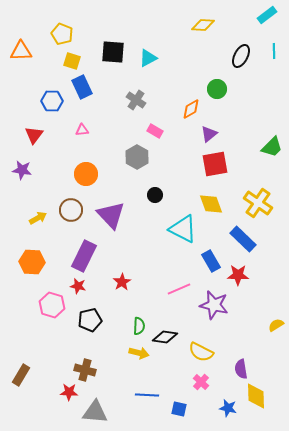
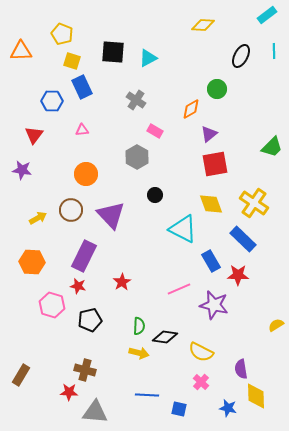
yellow cross at (258, 203): moved 4 px left
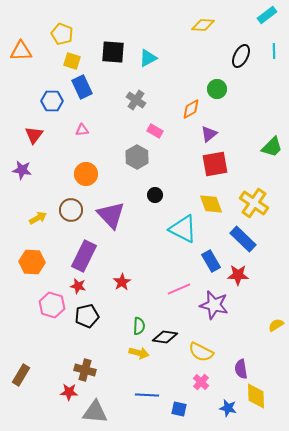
black pentagon at (90, 320): moved 3 px left, 4 px up
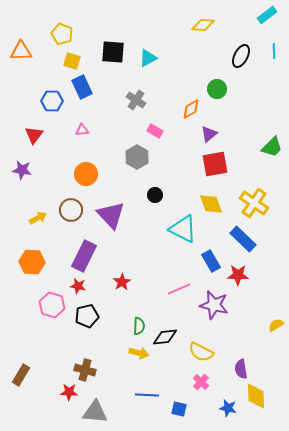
black diamond at (165, 337): rotated 15 degrees counterclockwise
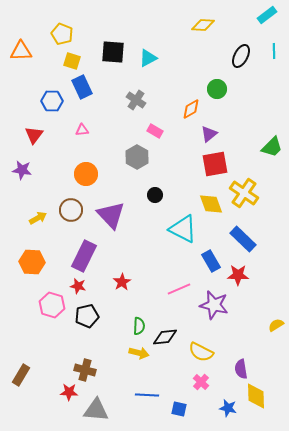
yellow cross at (254, 203): moved 10 px left, 10 px up
gray triangle at (95, 412): moved 1 px right, 2 px up
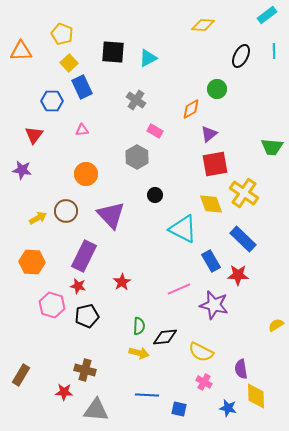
yellow square at (72, 61): moved 3 px left, 2 px down; rotated 30 degrees clockwise
green trapezoid at (272, 147): rotated 50 degrees clockwise
brown circle at (71, 210): moved 5 px left, 1 px down
pink cross at (201, 382): moved 3 px right; rotated 14 degrees counterclockwise
red star at (69, 392): moved 5 px left
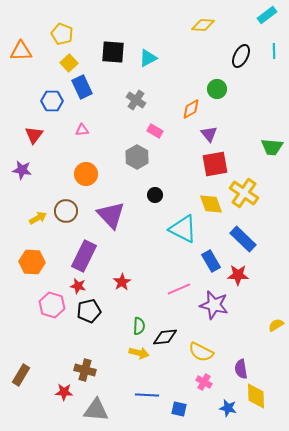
purple triangle at (209, 134): rotated 30 degrees counterclockwise
black pentagon at (87, 316): moved 2 px right, 5 px up
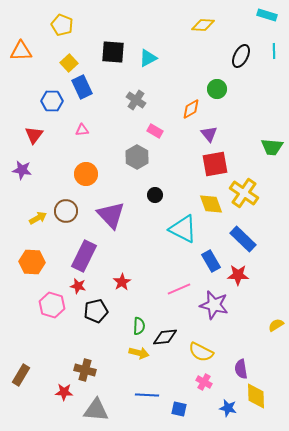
cyan rectangle at (267, 15): rotated 54 degrees clockwise
yellow pentagon at (62, 34): moved 9 px up
black pentagon at (89, 311): moved 7 px right
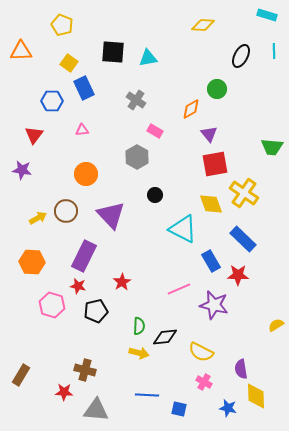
cyan triangle at (148, 58): rotated 18 degrees clockwise
yellow square at (69, 63): rotated 12 degrees counterclockwise
blue rectangle at (82, 87): moved 2 px right, 1 px down
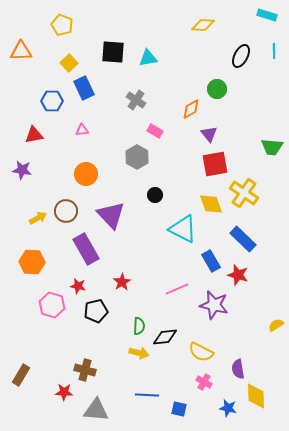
yellow square at (69, 63): rotated 12 degrees clockwise
red triangle at (34, 135): rotated 42 degrees clockwise
purple rectangle at (84, 256): moved 2 px right, 7 px up; rotated 56 degrees counterclockwise
red star at (238, 275): rotated 15 degrees clockwise
pink line at (179, 289): moved 2 px left
purple semicircle at (241, 369): moved 3 px left
